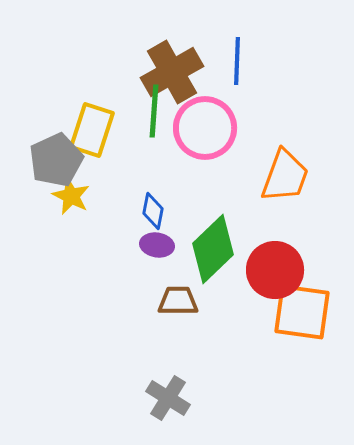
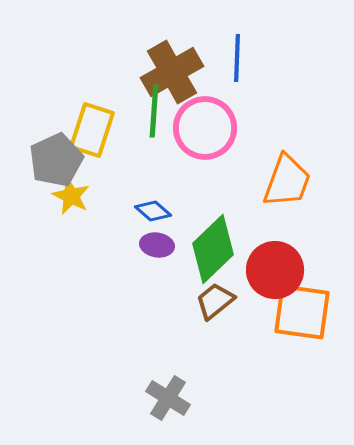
blue line: moved 3 px up
orange trapezoid: moved 2 px right, 5 px down
blue diamond: rotated 60 degrees counterclockwise
brown trapezoid: moved 37 px right; rotated 39 degrees counterclockwise
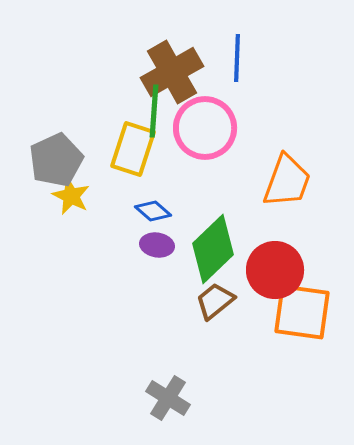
yellow rectangle: moved 41 px right, 19 px down
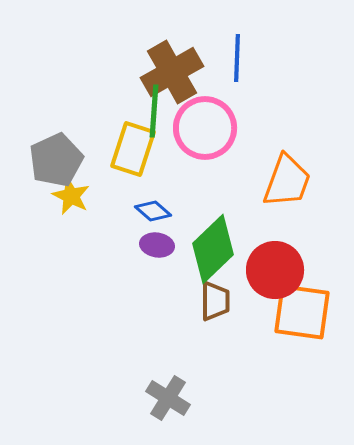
brown trapezoid: rotated 129 degrees clockwise
